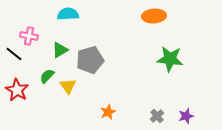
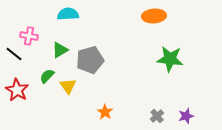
orange star: moved 3 px left; rotated 14 degrees counterclockwise
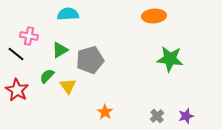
black line: moved 2 px right
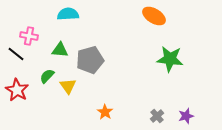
orange ellipse: rotated 35 degrees clockwise
green triangle: rotated 36 degrees clockwise
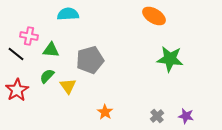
green triangle: moved 9 px left
red star: rotated 10 degrees clockwise
purple star: rotated 28 degrees clockwise
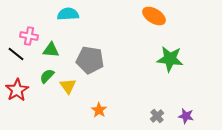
gray pentagon: rotated 24 degrees clockwise
orange star: moved 6 px left, 2 px up
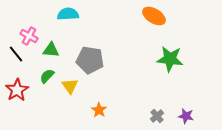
pink cross: rotated 18 degrees clockwise
black line: rotated 12 degrees clockwise
yellow triangle: moved 2 px right
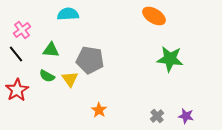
pink cross: moved 7 px left, 6 px up; rotated 24 degrees clockwise
green semicircle: rotated 105 degrees counterclockwise
yellow triangle: moved 7 px up
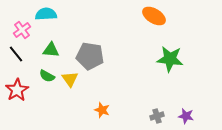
cyan semicircle: moved 22 px left
gray pentagon: moved 4 px up
orange star: moved 3 px right; rotated 14 degrees counterclockwise
gray cross: rotated 24 degrees clockwise
